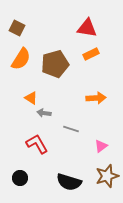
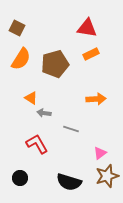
orange arrow: moved 1 px down
pink triangle: moved 1 px left, 7 px down
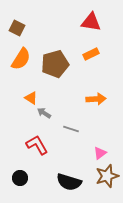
red triangle: moved 4 px right, 6 px up
gray arrow: rotated 24 degrees clockwise
red L-shape: moved 1 px down
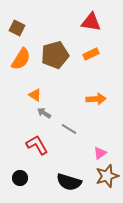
brown pentagon: moved 9 px up
orange triangle: moved 4 px right, 3 px up
gray line: moved 2 px left; rotated 14 degrees clockwise
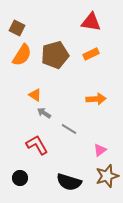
orange semicircle: moved 1 px right, 4 px up
pink triangle: moved 3 px up
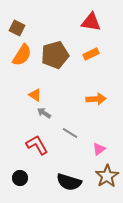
gray line: moved 1 px right, 4 px down
pink triangle: moved 1 px left, 1 px up
brown star: rotated 15 degrees counterclockwise
